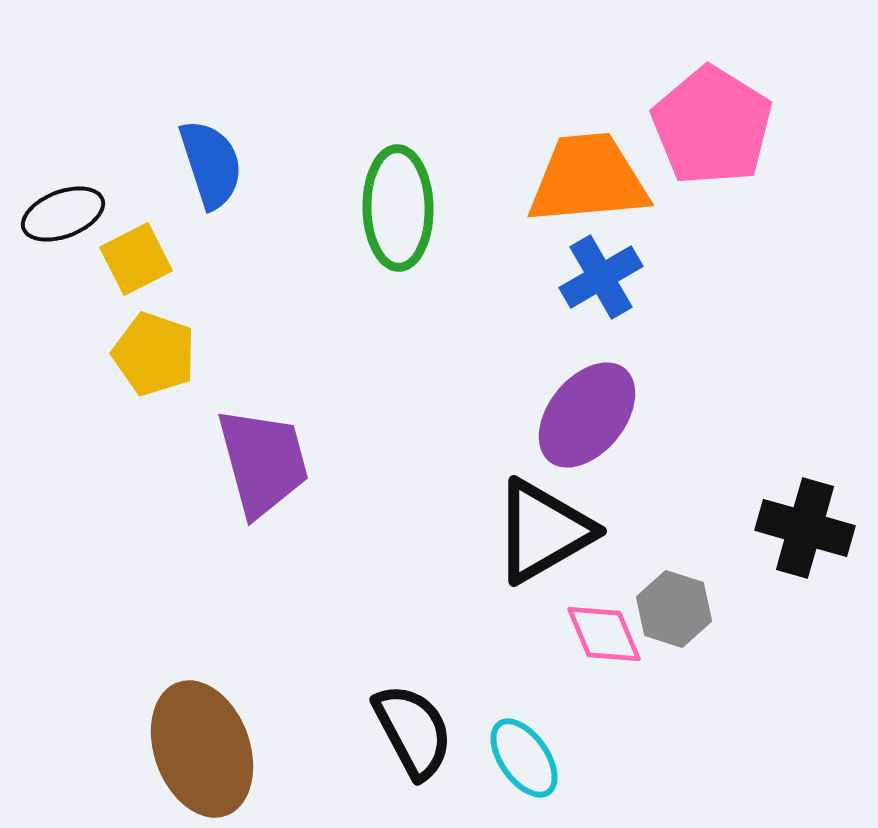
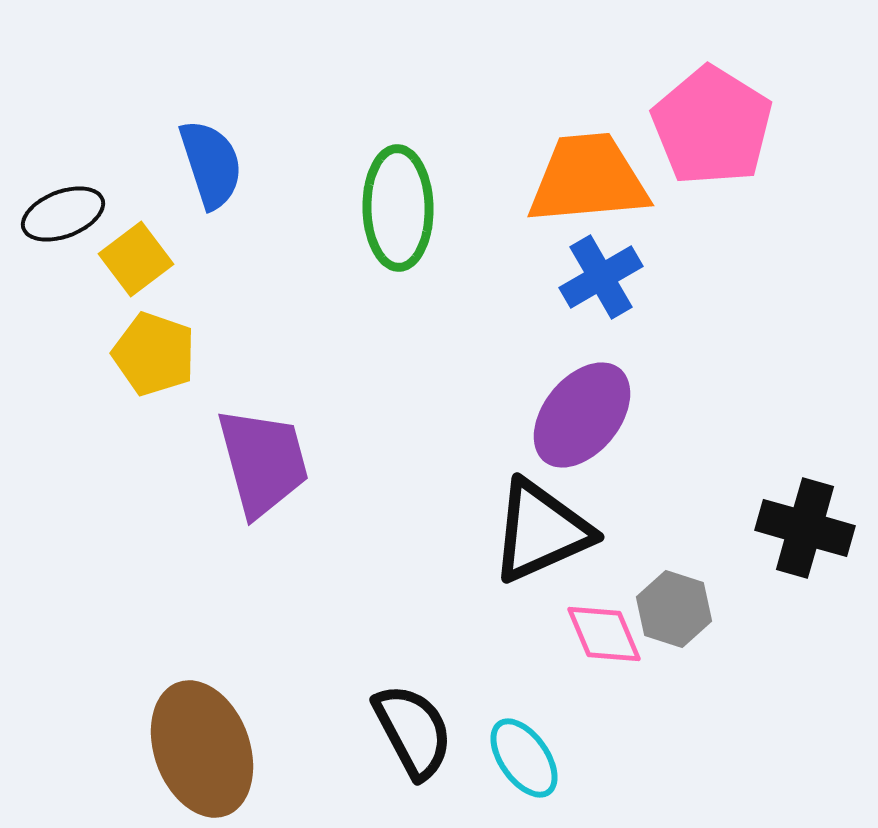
yellow square: rotated 10 degrees counterclockwise
purple ellipse: moved 5 px left
black triangle: moved 2 px left; rotated 6 degrees clockwise
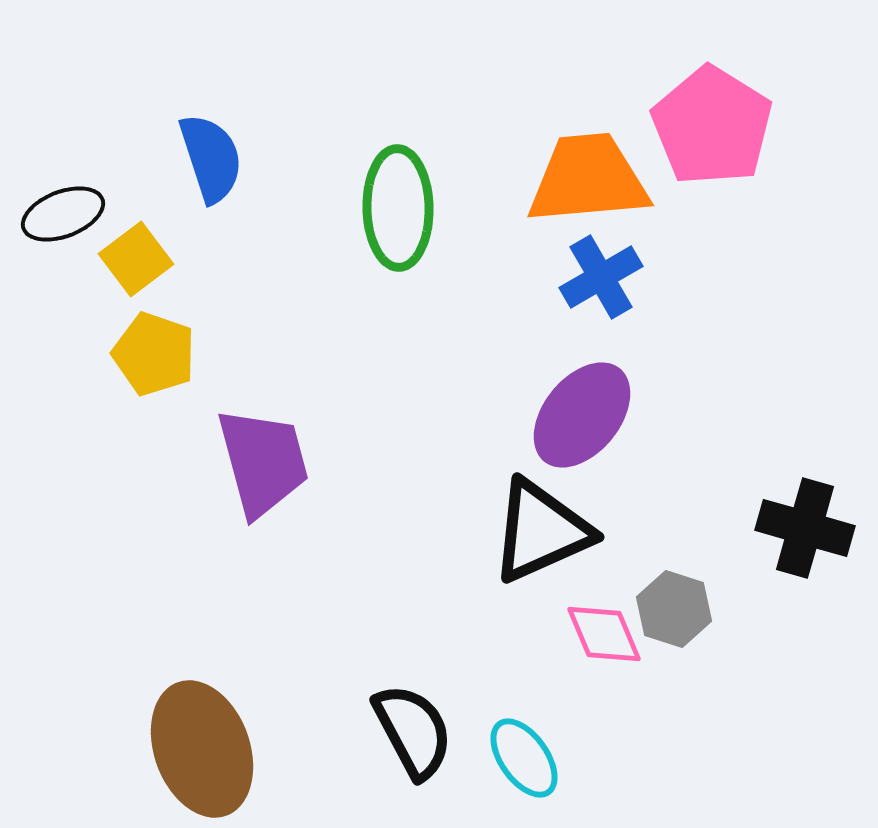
blue semicircle: moved 6 px up
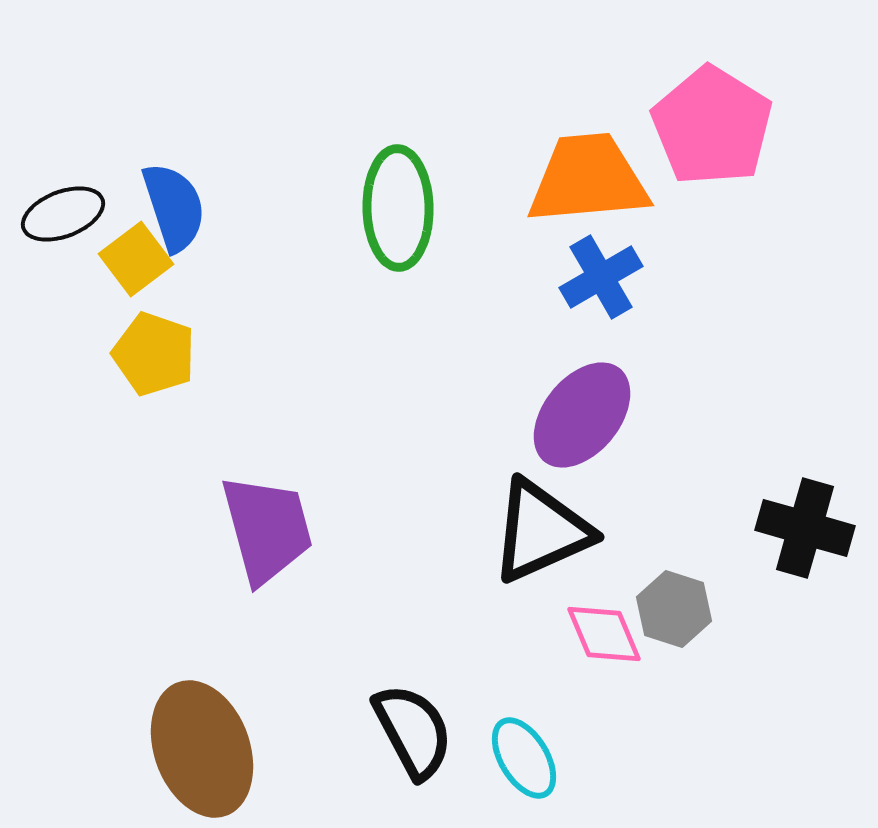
blue semicircle: moved 37 px left, 49 px down
purple trapezoid: moved 4 px right, 67 px down
cyan ellipse: rotated 4 degrees clockwise
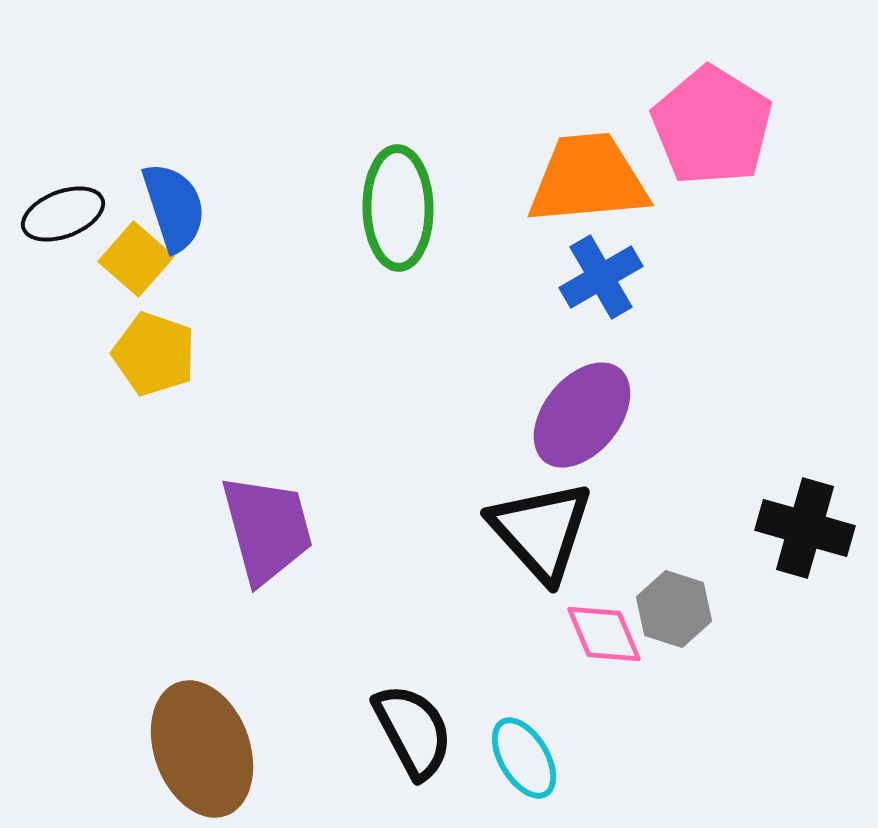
yellow square: rotated 12 degrees counterclockwise
black triangle: rotated 48 degrees counterclockwise
